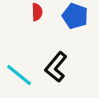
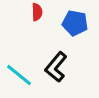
blue pentagon: moved 7 px down; rotated 10 degrees counterclockwise
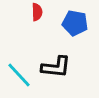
black L-shape: rotated 124 degrees counterclockwise
cyan line: rotated 8 degrees clockwise
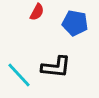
red semicircle: rotated 30 degrees clockwise
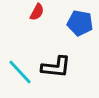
blue pentagon: moved 5 px right
cyan line: moved 1 px right, 3 px up
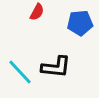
blue pentagon: rotated 15 degrees counterclockwise
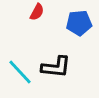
blue pentagon: moved 1 px left
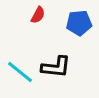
red semicircle: moved 1 px right, 3 px down
cyan line: rotated 8 degrees counterclockwise
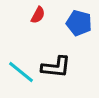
blue pentagon: rotated 20 degrees clockwise
cyan line: moved 1 px right
